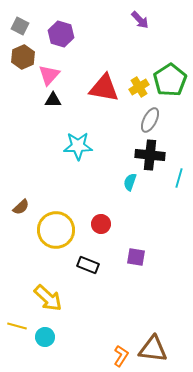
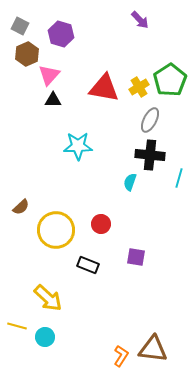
brown hexagon: moved 4 px right, 3 px up
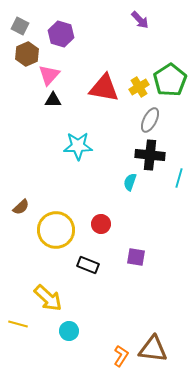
yellow line: moved 1 px right, 2 px up
cyan circle: moved 24 px right, 6 px up
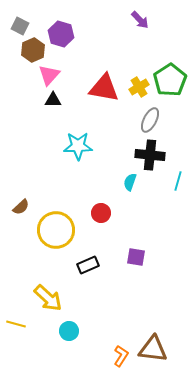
brown hexagon: moved 6 px right, 4 px up
cyan line: moved 1 px left, 3 px down
red circle: moved 11 px up
black rectangle: rotated 45 degrees counterclockwise
yellow line: moved 2 px left
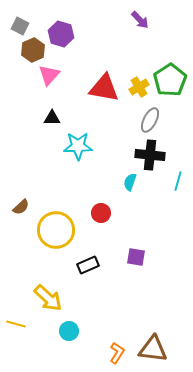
black triangle: moved 1 px left, 18 px down
orange L-shape: moved 4 px left, 3 px up
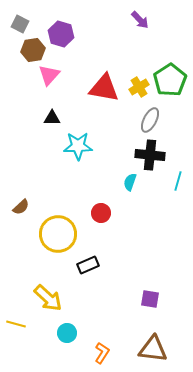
gray square: moved 2 px up
brown hexagon: rotated 15 degrees clockwise
yellow circle: moved 2 px right, 4 px down
purple square: moved 14 px right, 42 px down
cyan circle: moved 2 px left, 2 px down
orange L-shape: moved 15 px left
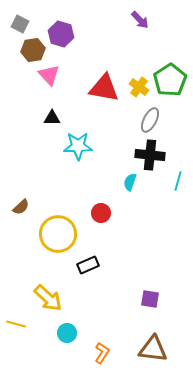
pink triangle: rotated 25 degrees counterclockwise
yellow cross: rotated 24 degrees counterclockwise
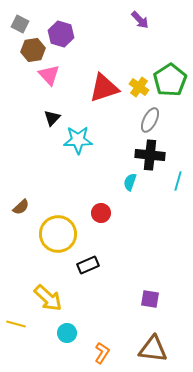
red triangle: rotated 28 degrees counterclockwise
black triangle: rotated 48 degrees counterclockwise
cyan star: moved 6 px up
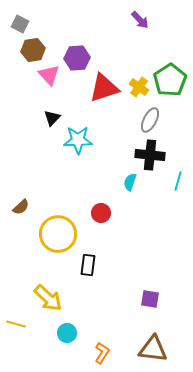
purple hexagon: moved 16 px right, 24 px down; rotated 20 degrees counterclockwise
black rectangle: rotated 60 degrees counterclockwise
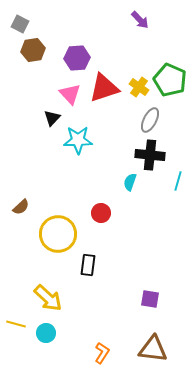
pink triangle: moved 21 px right, 19 px down
green pentagon: rotated 16 degrees counterclockwise
cyan circle: moved 21 px left
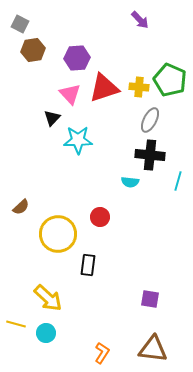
yellow cross: rotated 30 degrees counterclockwise
cyan semicircle: rotated 102 degrees counterclockwise
red circle: moved 1 px left, 4 px down
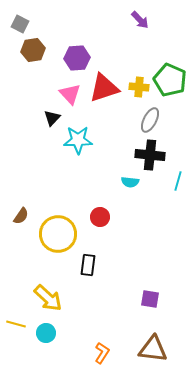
brown semicircle: moved 9 px down; rotated 12 degrees counterclockwise
